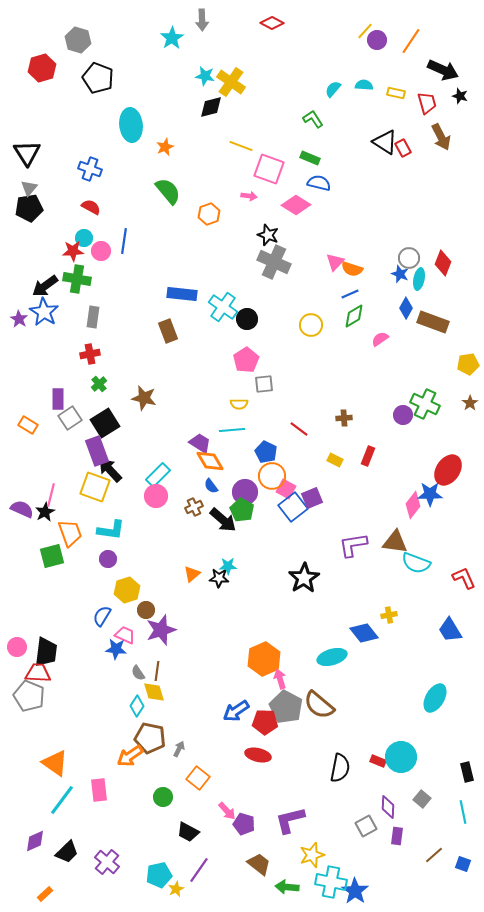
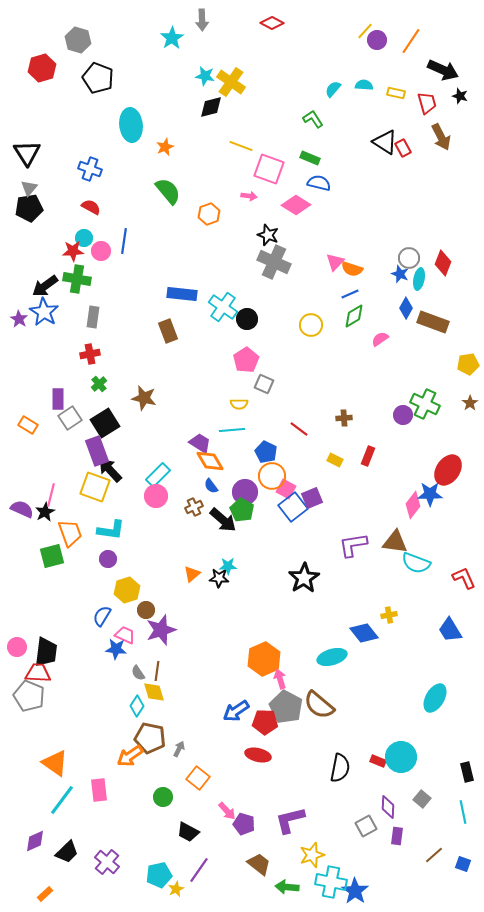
gray square at (264, 384): rotated 30 degrees clockwise
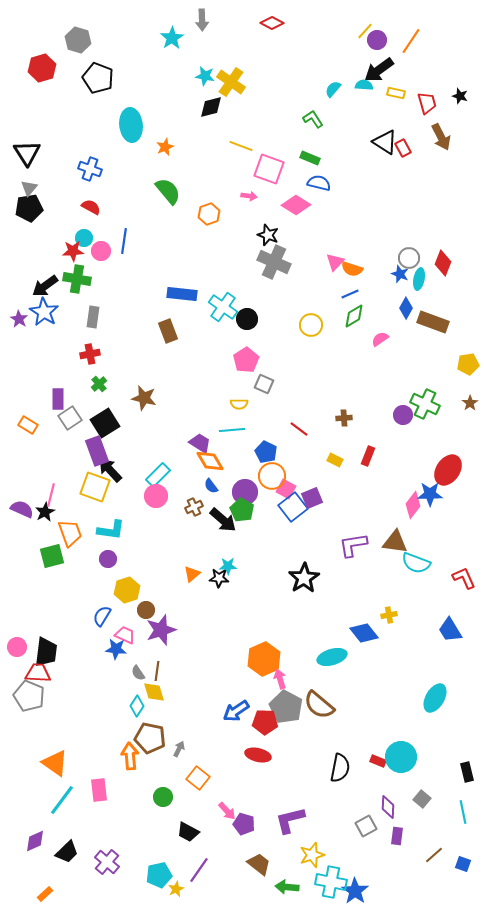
black arrow at (443, 70): moved 64 px left; rotated 120 degrees clockwise
orange arrow at (130, 756): rotated 120 degrees clockwise
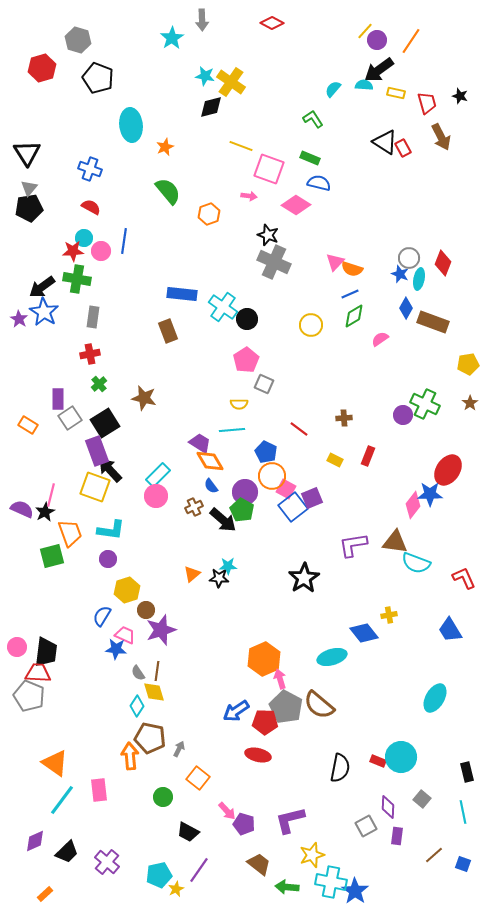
black arrow at (45, 286): moved 3 px left, 1 px down
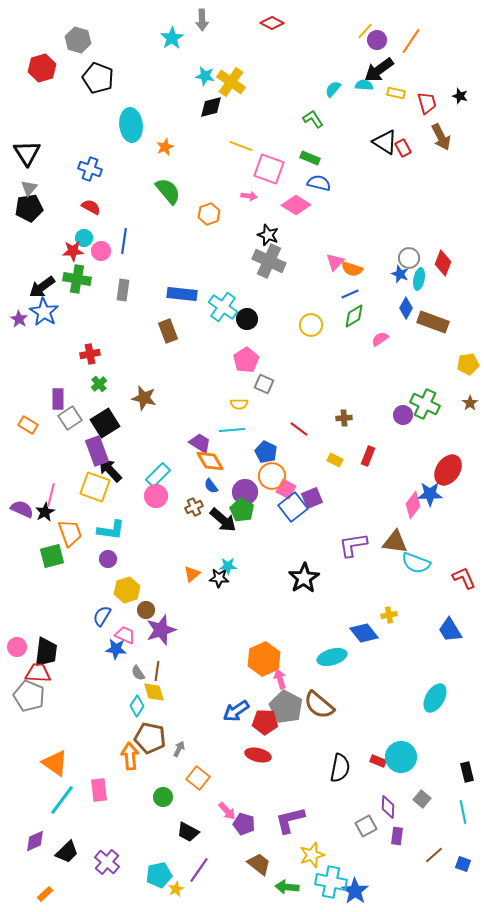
gray cross at (274, 262): moved 5 px left, 1 px up
gray rectangle at (93, 317): moved 30 px right, 27 px up
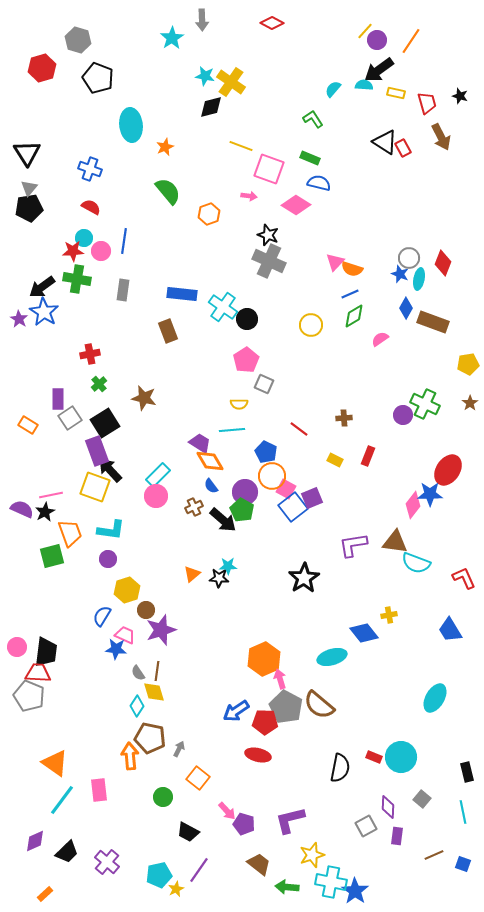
pink line at (51, 495): rotated 65 degrees clockwise
red rectangle at (378, 761): moved 4 px left, 4 px up
brown line at (434, 855): rotated 18 degrees clockwise
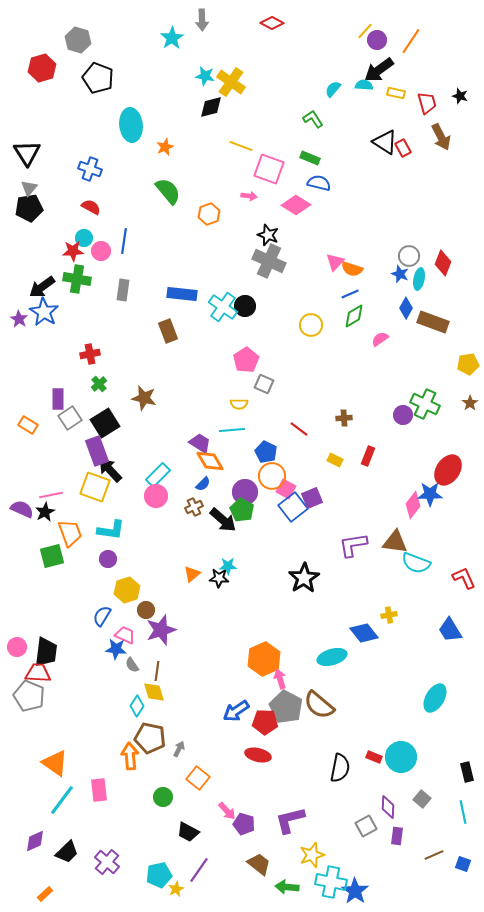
gray circle at (409, 258): moved 2 px up
black circle at (247, 319): moved 2 px left, 13 px up
blue semicircle at (211, 486): moved 8 px left, 2 px up; rotated 98 degrees counterclockwise
gray semicircle at (138, 673): moved 6 px left, 8 px up
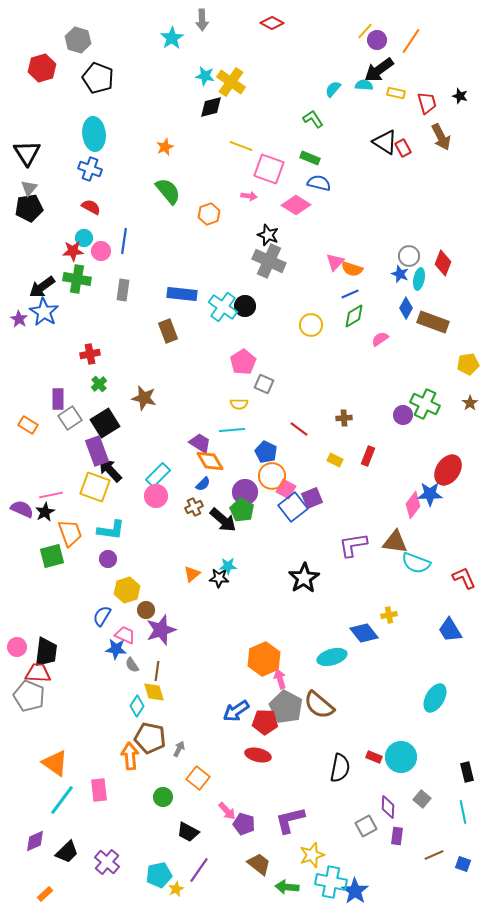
cyan ellipse at (131, 125): moved 37 px left, 9 px down
pink pentagon at (246, 360): moved 3 px left, 2 px down
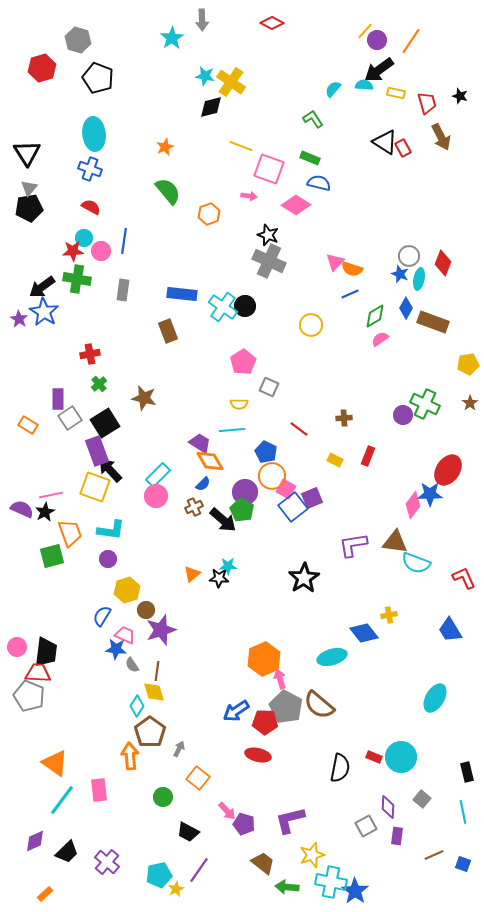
green diamond at (354, 316): moved 21 px right
gray square at (264, 384): moved 5 px right, 3 px down
brown pentagon at (150, 738): moved 6 px up; rotated 24 degrees clockwise
brown trapezoid at (259, 864): moved 4 px right, 1 px up
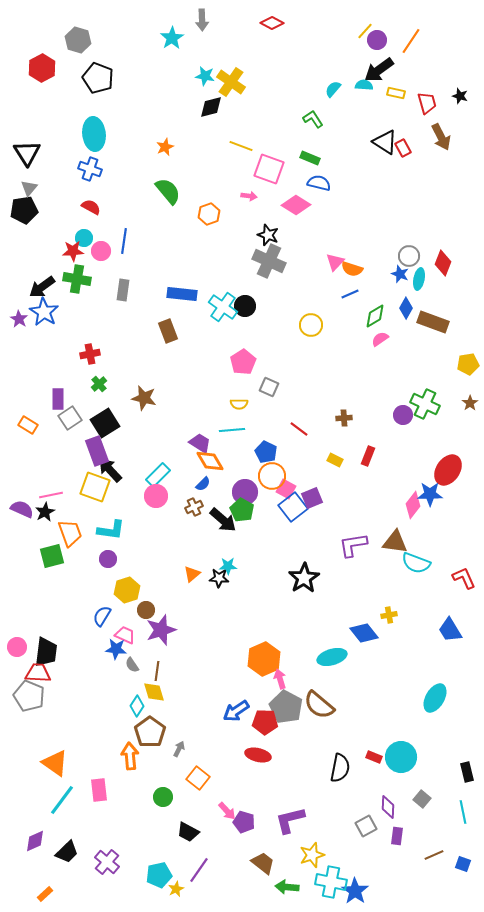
red hexagon at (42, 68): rotated 12 degrees counterclockwise
black pentagon at (29, 208): moved 5 px left, 2 px down
purple pentagon at (244, 824): moved 2 px up
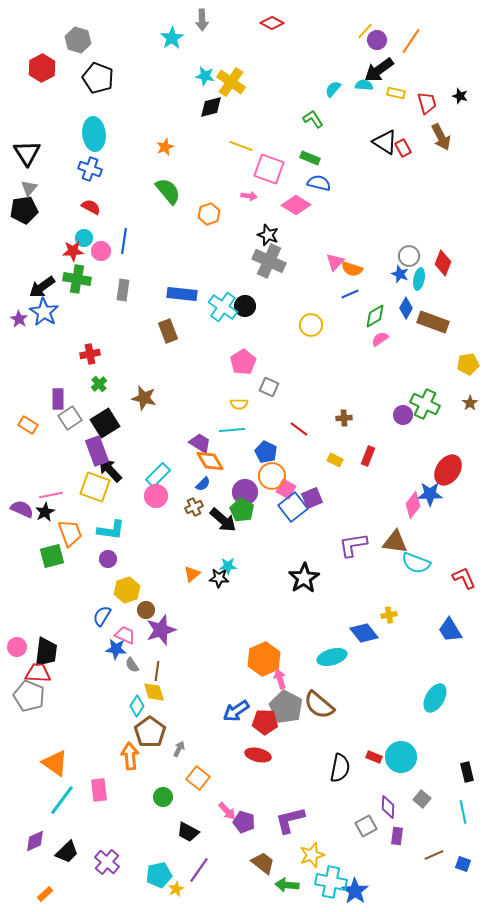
green arrow at (287, 887): moved 2 px up
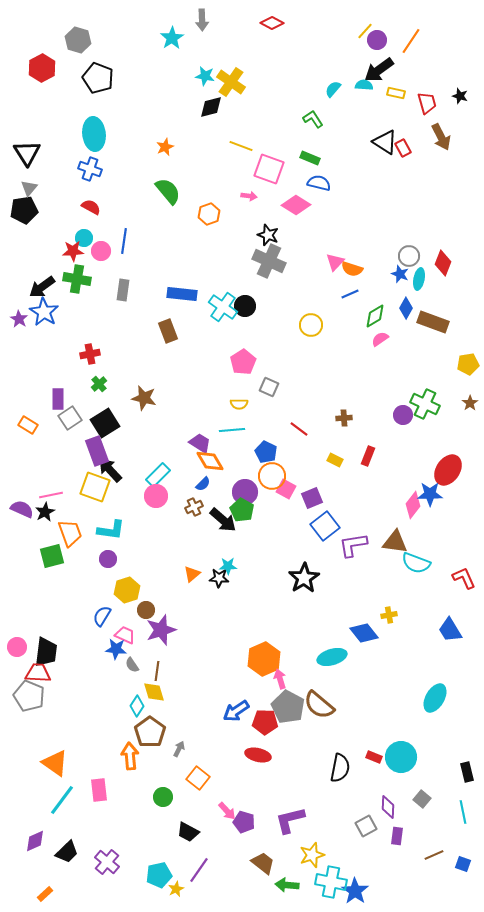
blue square at (293, 507): moved 32 px right, 19 px down
gray pentagon at (286, 707): moved 2 px right
